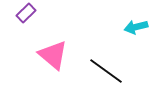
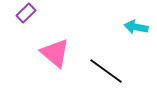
cyan arrow: rotated 25 degrees clockwise
pink triangle: moved 2 px right, 2 px up
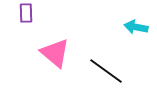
purple rectangle: rotated 48 degrees counterclockwise
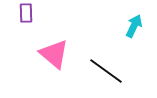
cyan arrow: moved 2 px left, 1 px up; rotated 105 degrees clockwise
pink triangle: moved 1 px left, 1 px down
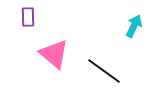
purple rectangle: moved 2 px right, 4 px down
black line: moved 2 px left
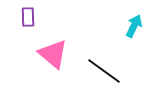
pink triangle: moved 1 px left
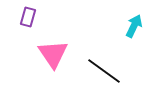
purple rectangle: rotated 18 degrees clockwise
pink triangle: rotated 16 degrees clockwise
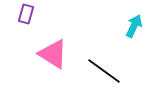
purple rectangle: moved 2 px left, 3 px up
pink triangle: rotated 24 degrees counterclockwise
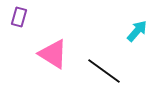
purple rectangle: moved 7 px left, 3 px down
cyan arrow: moved 3 px right, 5 px down; rotated 15 degrees clockwise
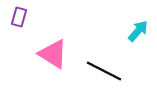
cyan arrow: moved 1 px right
black line: rotated 9 degrees counterclockwise
